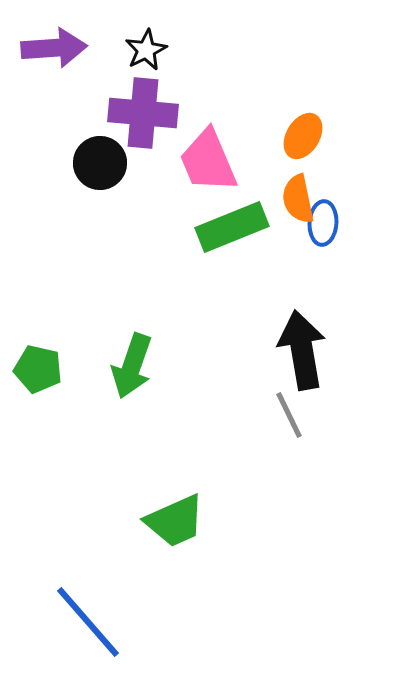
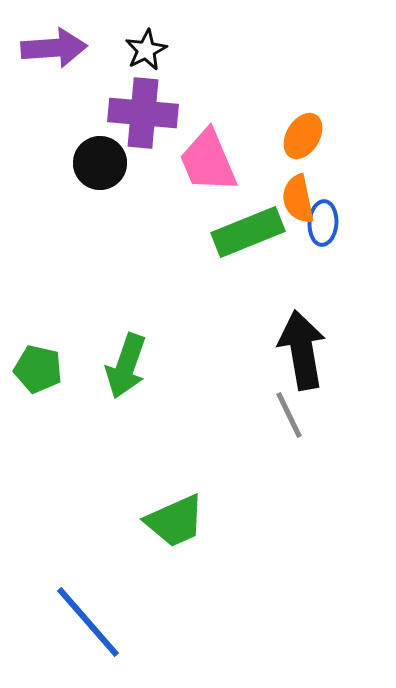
green rectangle: moved 16 px right, 5 px down
green arrow: moved 6 px left
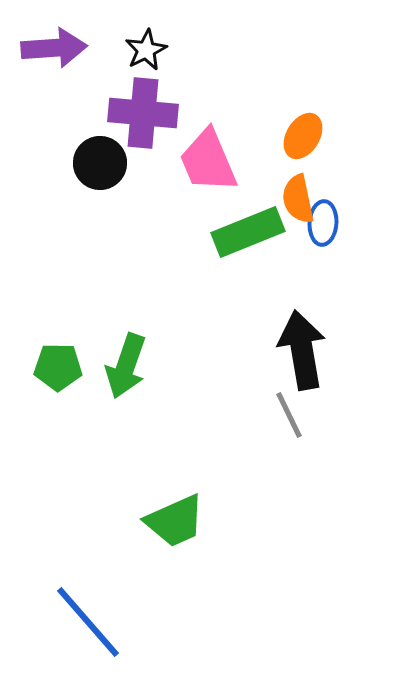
green pentagon: moved 20 px right, 2 px up; rotated 12 degrees counterclockwise
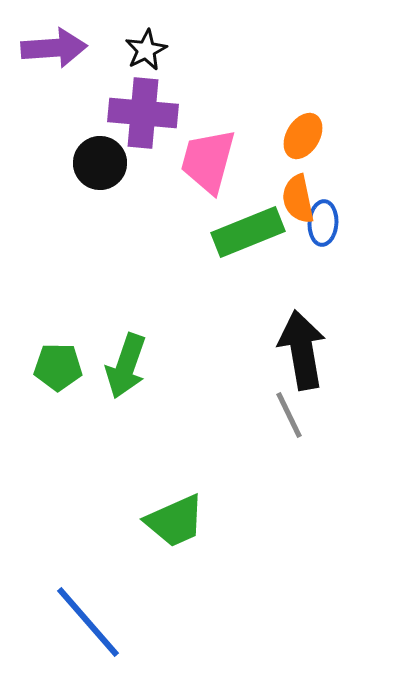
pink trapezoid: rotated 38 degrees clockwise
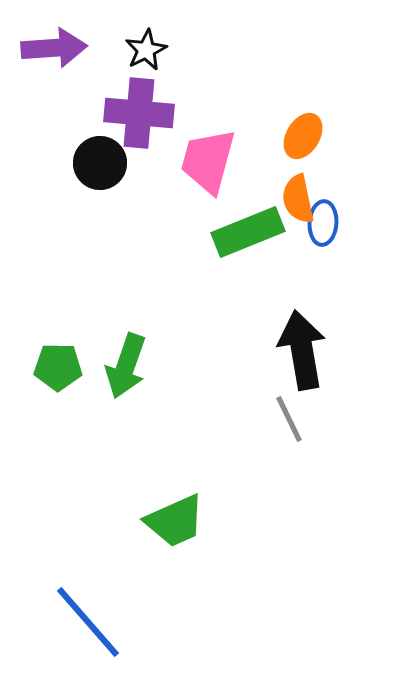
purple cross: moved 4 px left
gray line: moved 4 px down
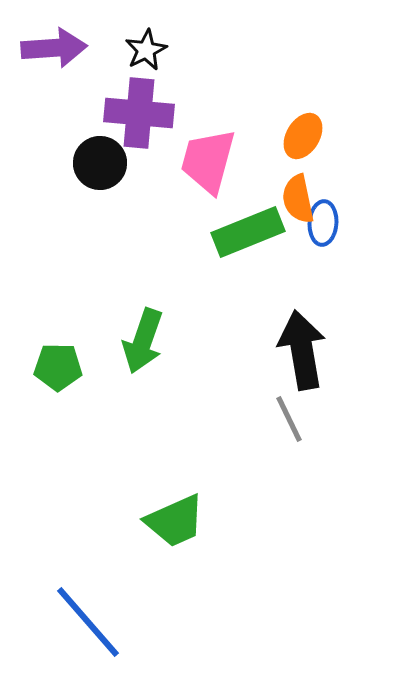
green arrow: moved 17 px right, 25 px up
